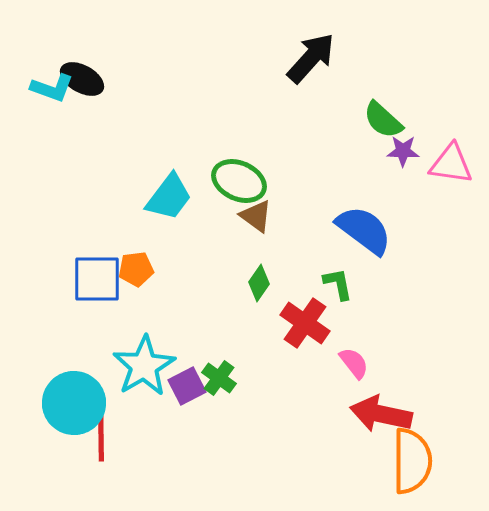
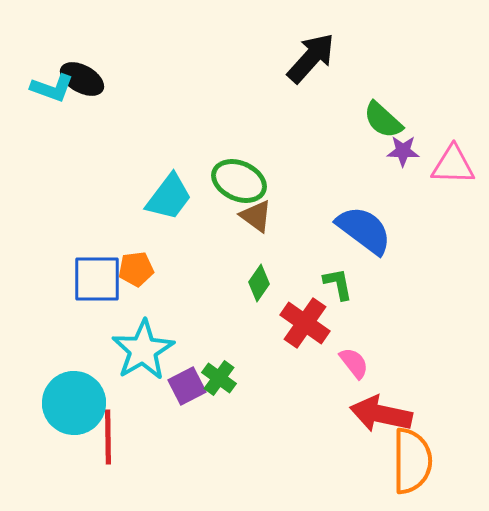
pink triangle: moved 2 px right, 1 px down; rotated 6 degrees counterclockwise
cyan star: moved 1 px left, 16 px up
red line: moved 7 px right, 3 px down
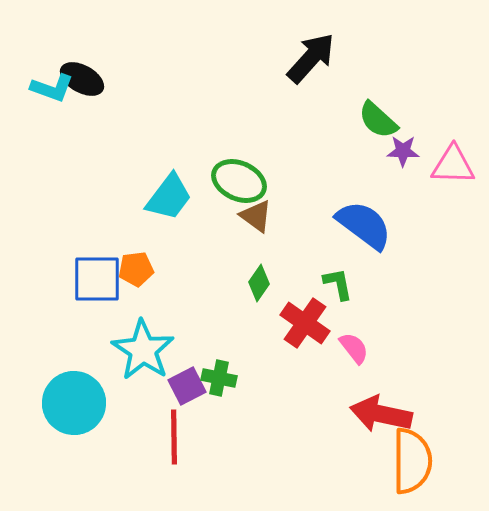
green semicircle: moved 5 px left
blue semicircle: moved 5 px up
cyan star: rotated 8 degrees counterclockwise
pink semicircle: moved 15 px up
green cross: rotated 24 degrees counterclockwise
red line: moved 66 px right
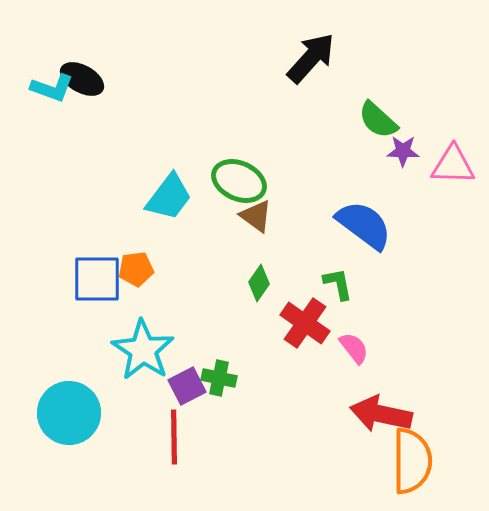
cyan circle: moved 5 px left, 10 px down
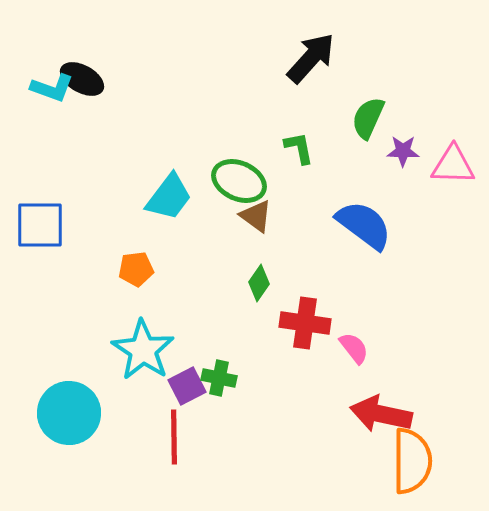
green semicircle: moved 10 px left, 2 px up; rotated 72 degrees clockwise
blue square: moved 57 px left, 54 px up
green L-shape: moved 39 px left, 136 px up
red cross: rotated 27 degrees counterclockwise
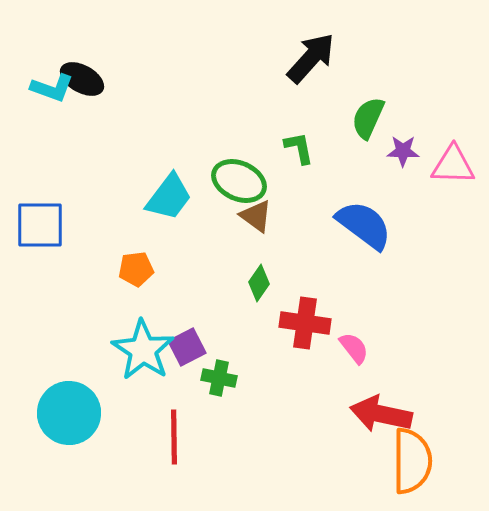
purple square: moved 39 px up
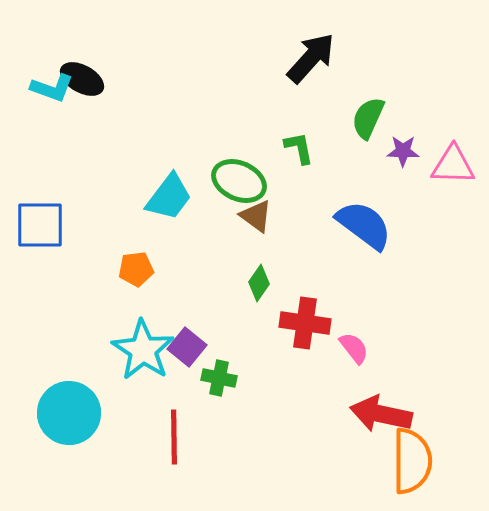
purple square: rotated 24 degrees counterclockwise
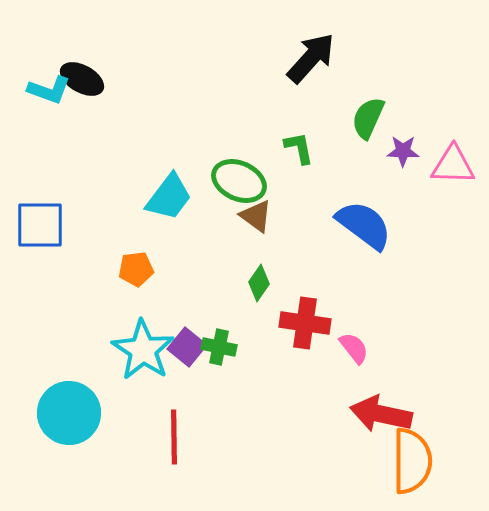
cyan L-shape: moved 3 px left, 2 px down
green cross: moved 31 px up
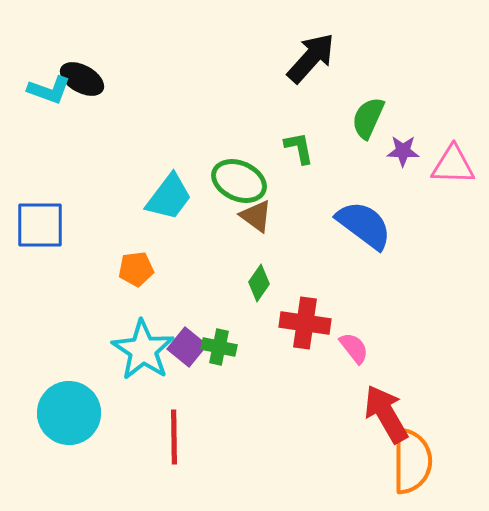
red arrow: moved 5 px right; rotated 48 degrees clockwise
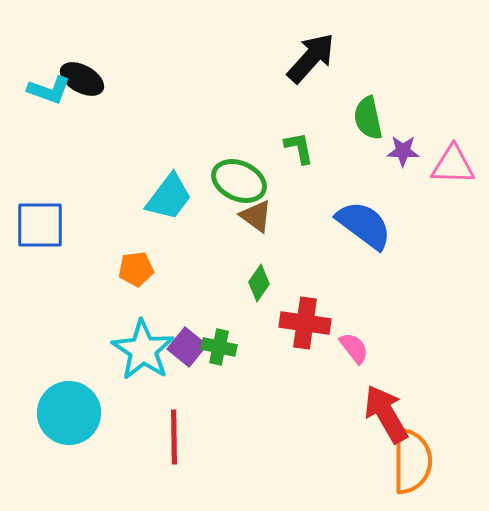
green semicircle: rotated 36 degrees counterclockwise
